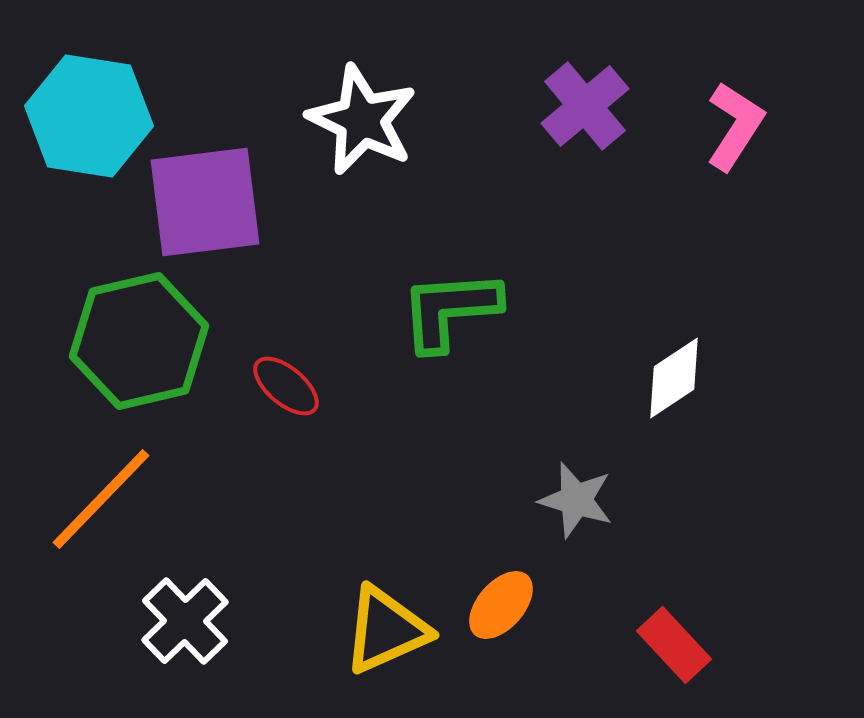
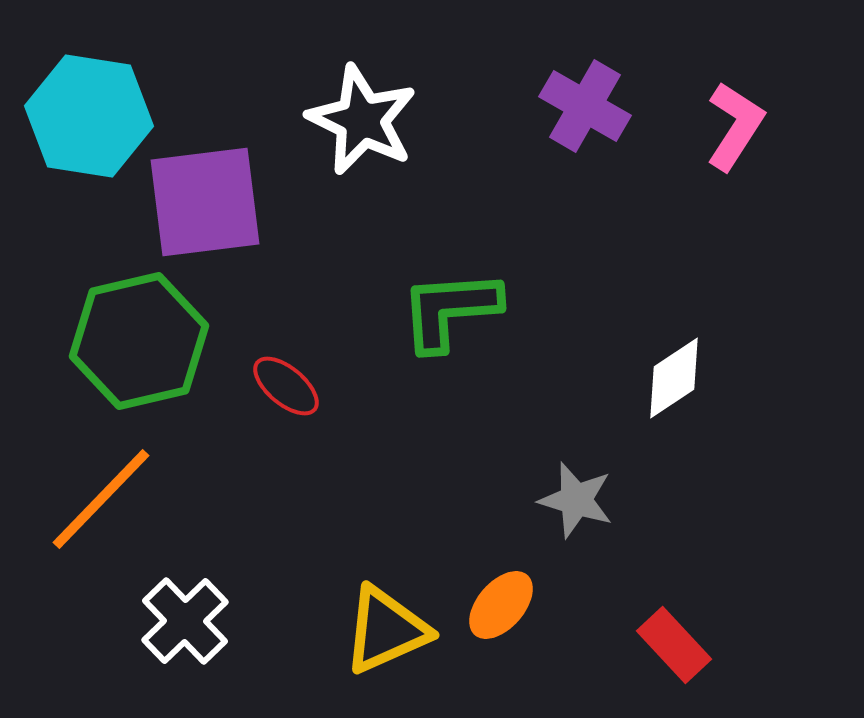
purple cross: rotated 20 degrees counterclockwise
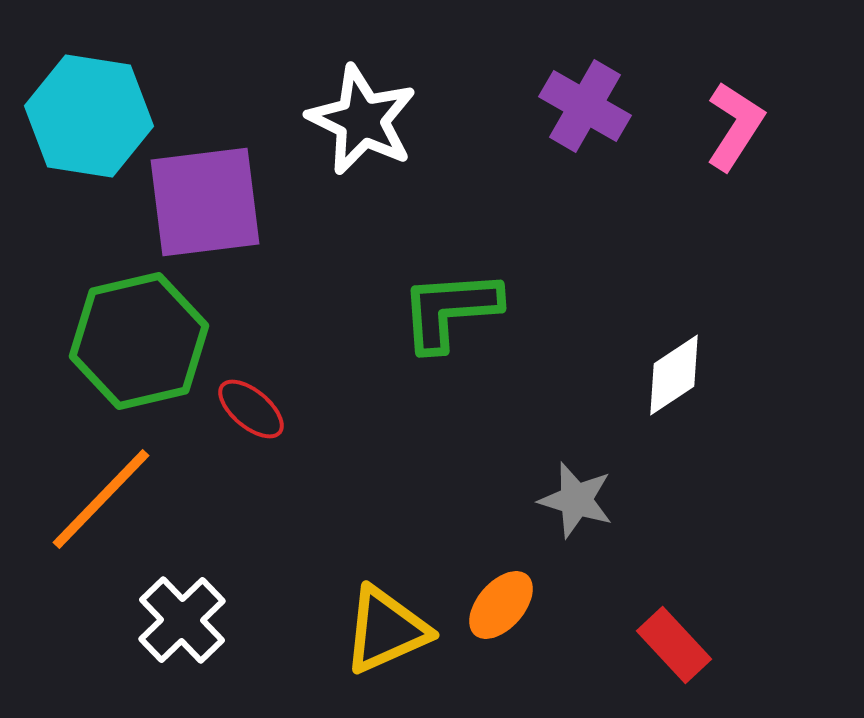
white diamond: moved 3 px up
red ellipse: moved 35 px left, 23 px down
white cross: moved 3 px left, 1 px up
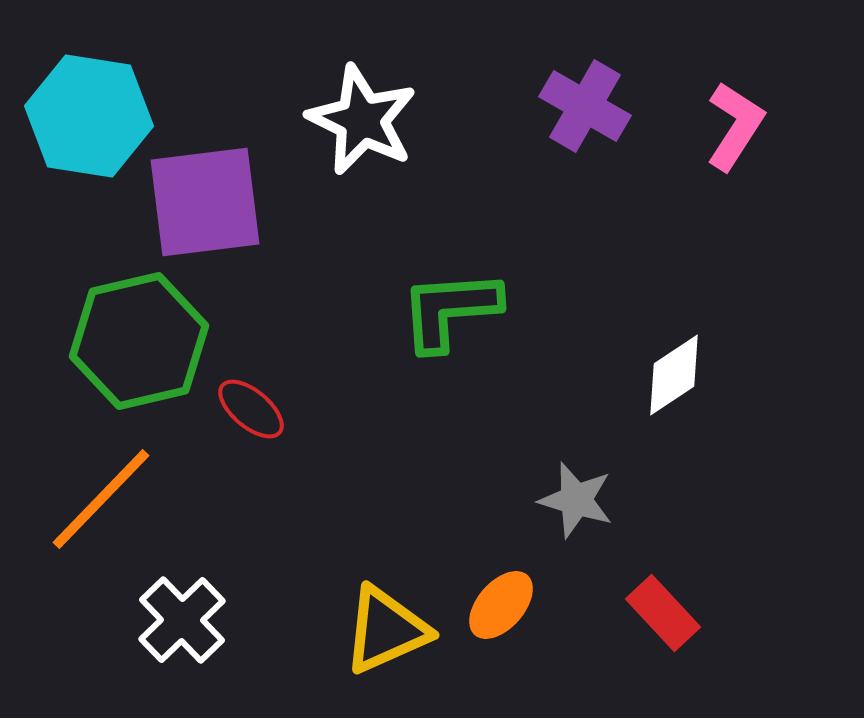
red rectangle: moved 11 px left, 32 px up
